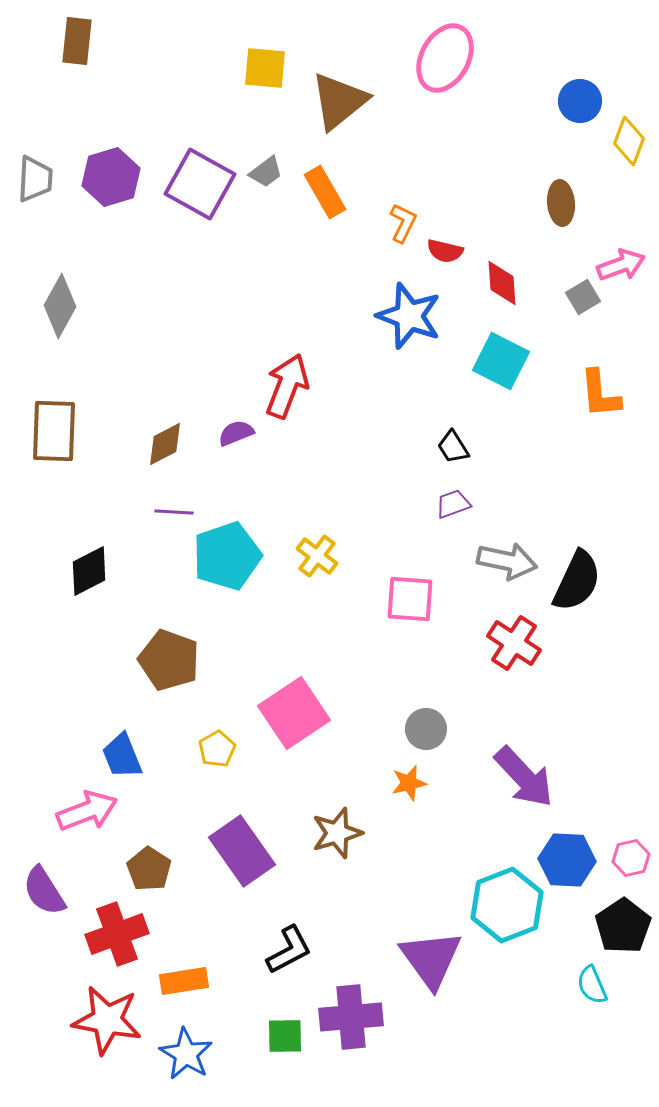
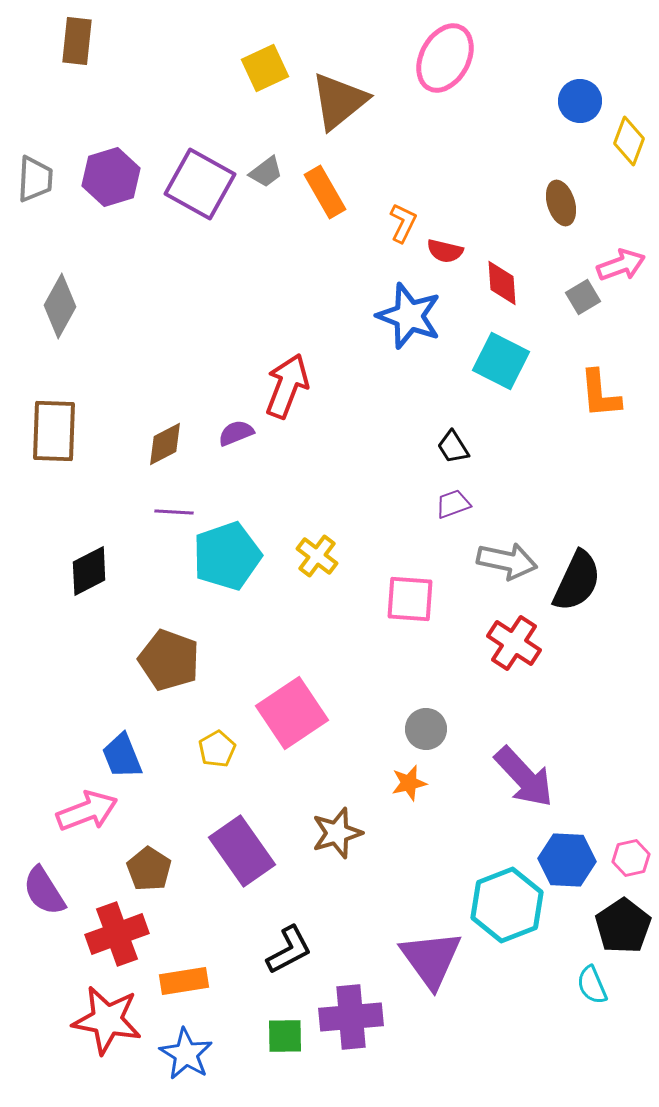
yellow square at (265, 68): rotated 30 degrees counterclockwise
brown ellipse at (561, 203): rotated 12 degrees counterclockwise
pink square at (294, 713): moved 2 px left
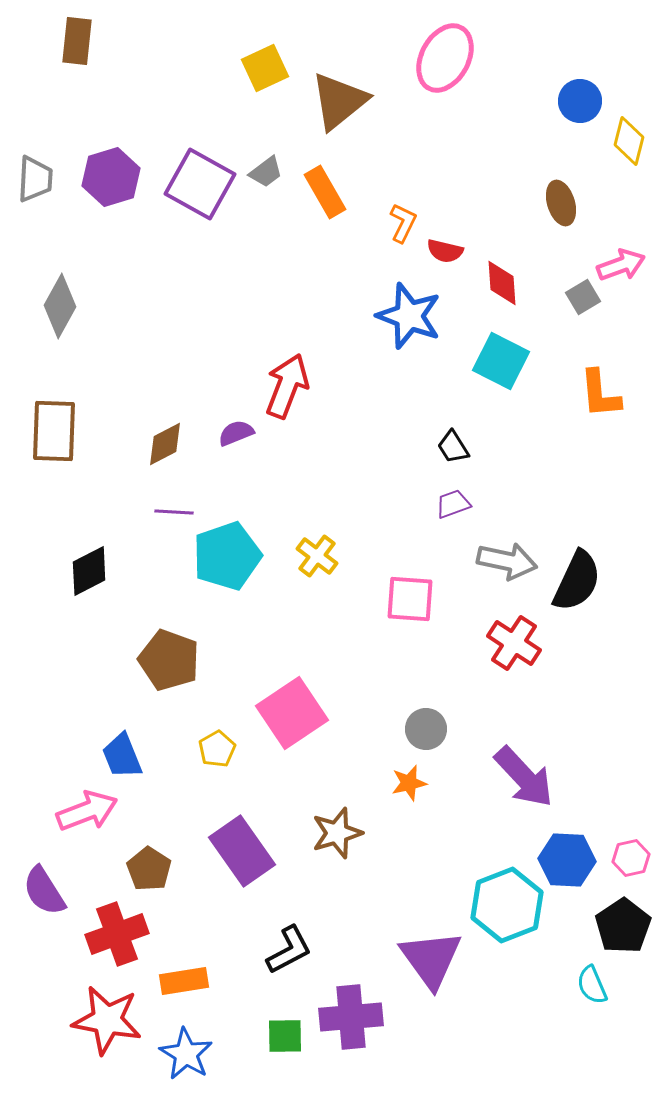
yellow diamond at (629, 141): rotated 6 degrees counterclockwise
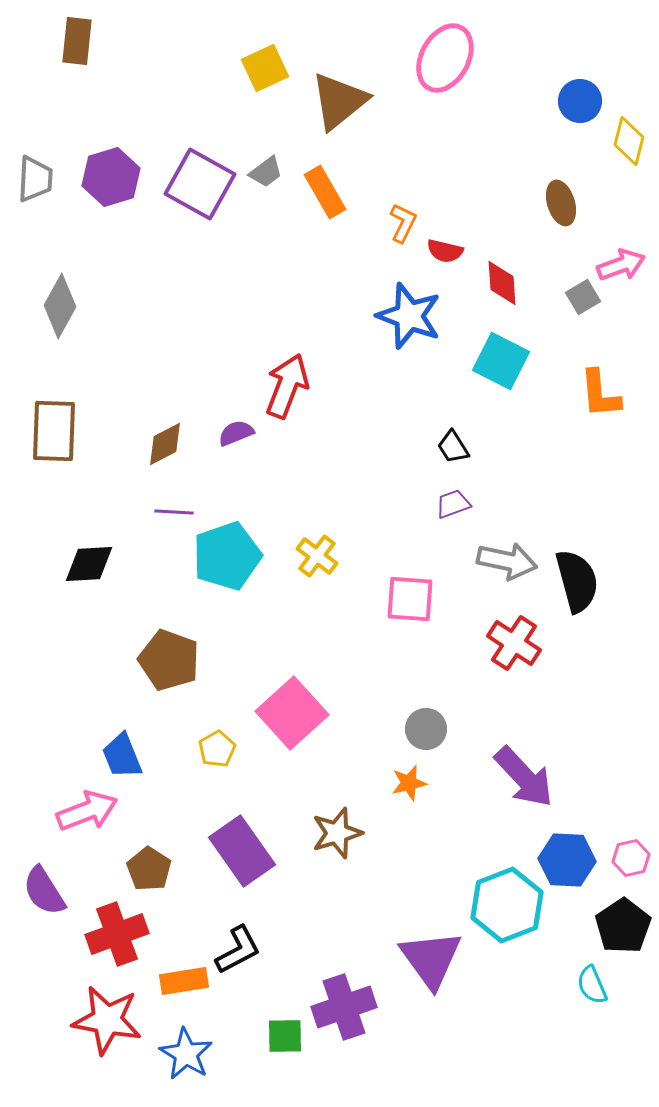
black diamond at (89, 571): moved 7 px up; rotated 24 degrees clockwise
black semicircle at (577, 581): rotated 40 degrees counterclockwise
pink square at (292, 713): rotated 8 degrees counterclockwise
black L-shape at (289, 950): moved 51 px left
purple cross at (351, 1017): moved 7 px left, 10 px up; rotated 14 degrees counterclockwise
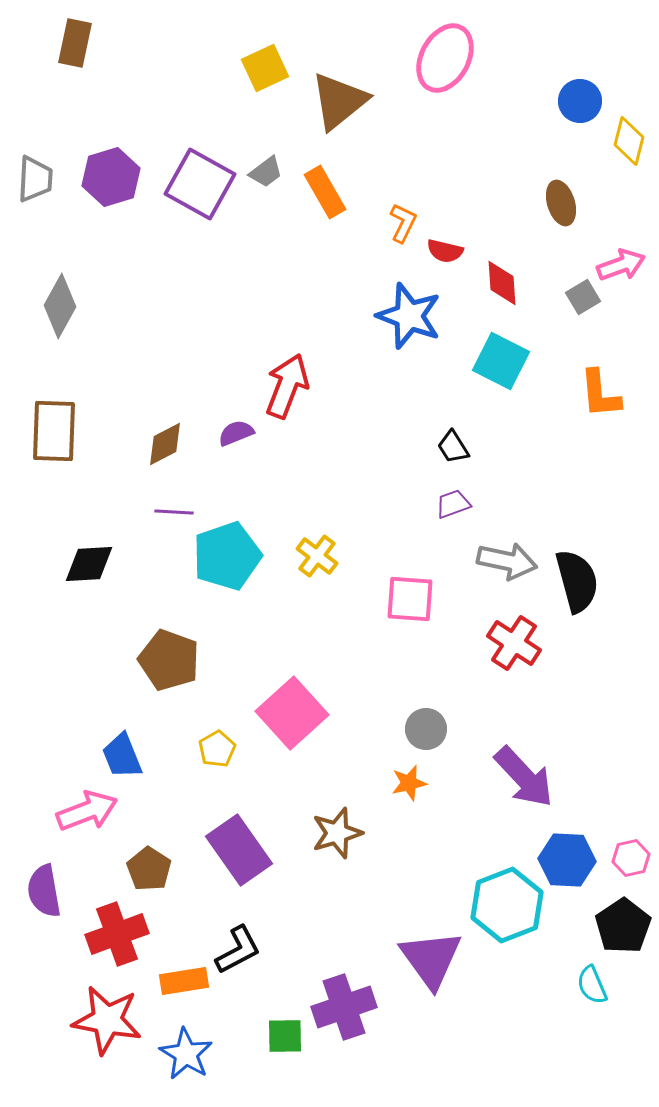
brown rectangle at (77, 41): moved 2 px left, 2 px down; rotated 6 degrees clockwise
purple rectangle at (242, 851): moved 3 px left, 1 px up
purple semicircle at (44, 891): rotated 22 degrees clockwise
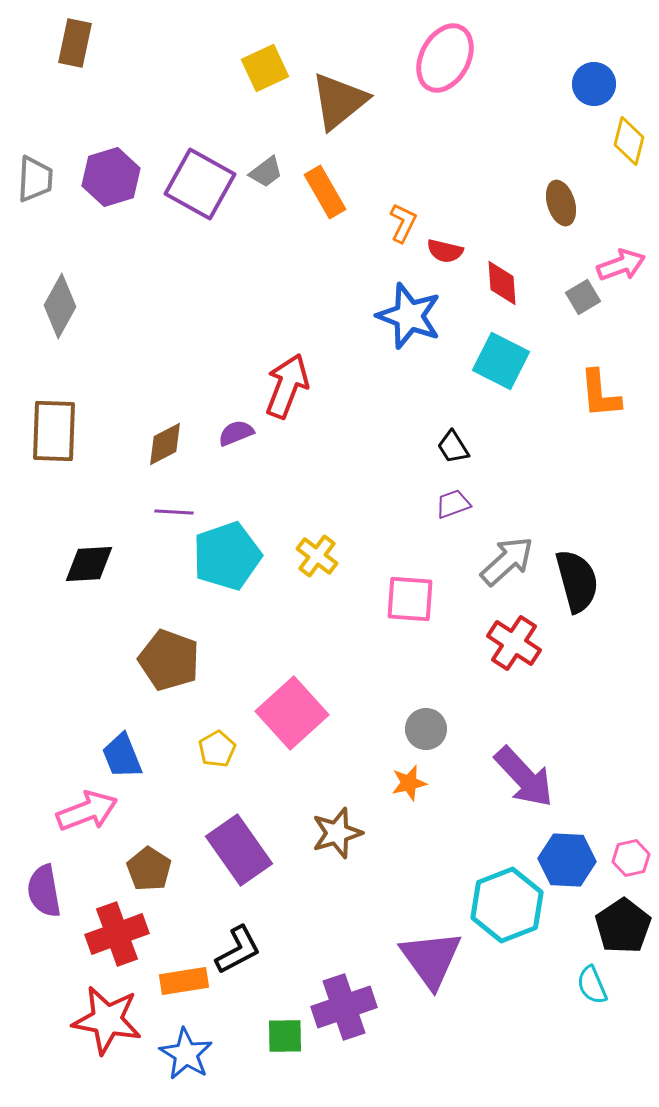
blue circle at (580, 101): moved 14 px right, 17 px up
gray arrow at (507, 561): rotated 54 degrees counterclockwise
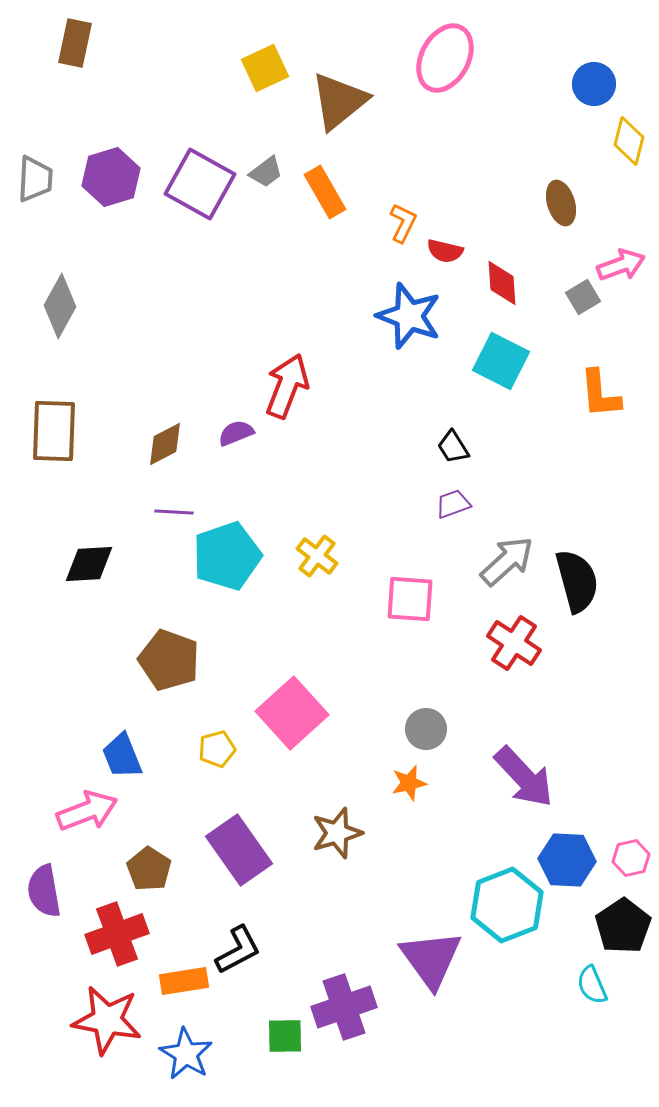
yellow pentagon at (217, 749): rotated 15 degrees clockwise
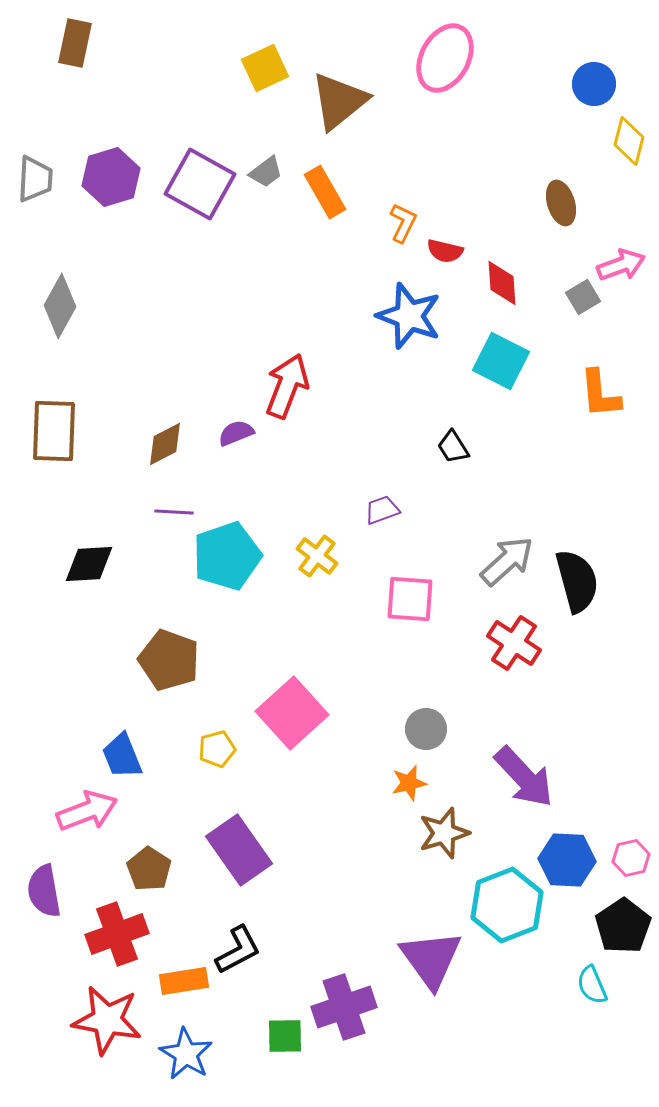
purple trapezoid at (453, 504): moved 71 px left, 6 px down
brown star at (337, 833): moved 107 px right
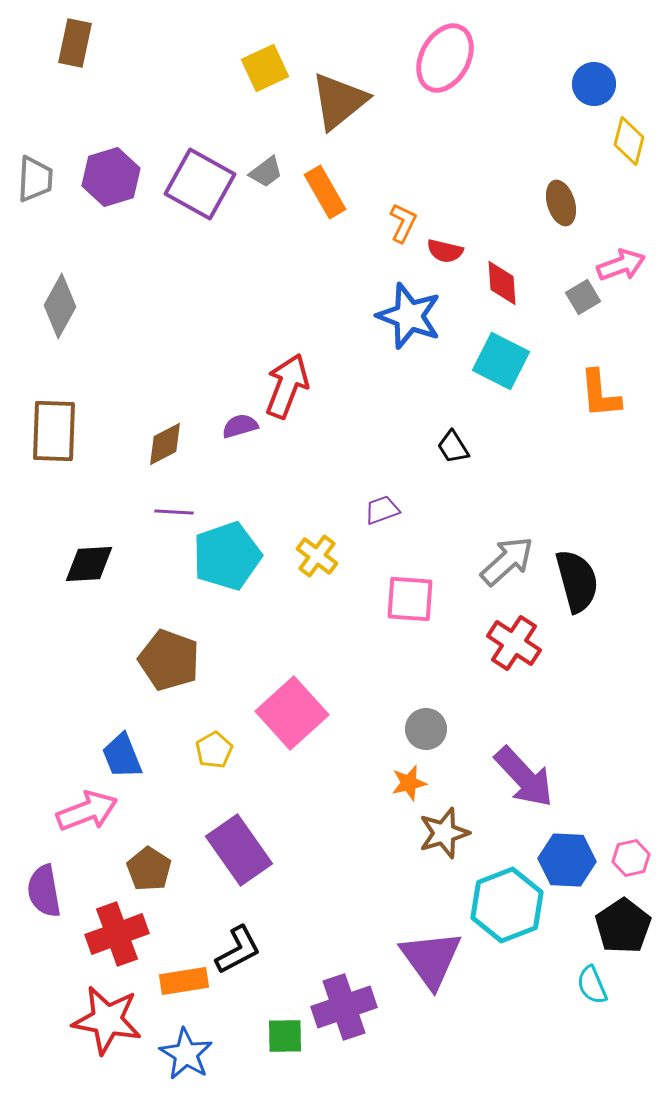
purple semicircle at (236, 433): moved 4 px right, 7 px up; rotated 6 degrees clockwise
yellow pentagon at (217, 749): moved 3 px left, 1 px down; rotated 15 degrees counterclockwise
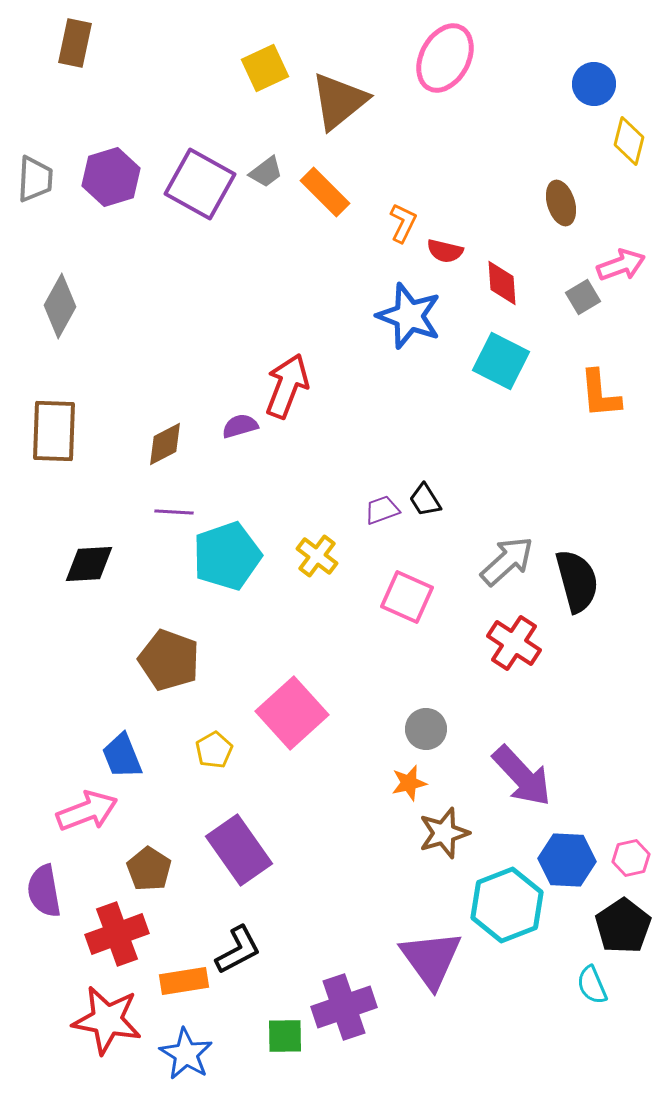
orange rectangle at (325, 192): rotated 15 degrees counterclockwise
black trapezoid at (453, 447): moved 28 px left, 53 px down
pink square at (410, 599): moved 3 px left, 2 px up; rotated 20 degrees clockwise
purple arrow at (524, 777): moved 2 px left, 1 px up
